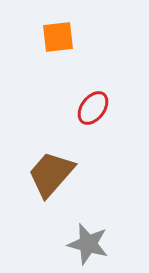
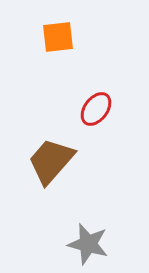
red ellipse: moved 3 px right, 1 px down
brown trapezoid: moved 13 px up
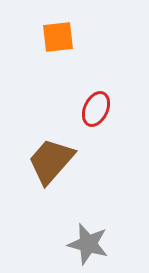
red ellipse: rotated 12 degrees counterclockwise
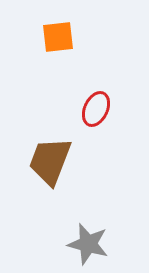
brown trapezoid: moved 1 px left; rotated 20 degrees counterclockwise
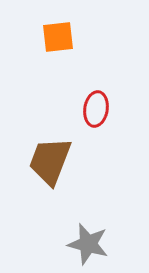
red ellipse: rotated 16 degrees counterclockwise
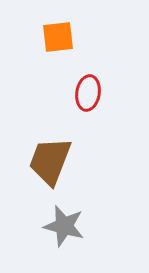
red ellipse: moved 8 px left, 16 px up
gray star: moved 24 px left, 18 px up
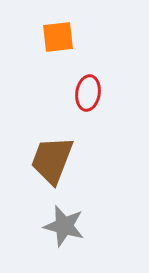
brown trapezoid: moved 2 px right, 1 px up
